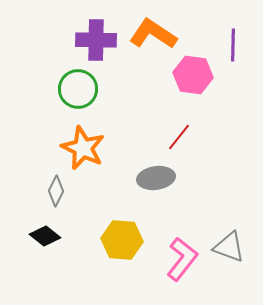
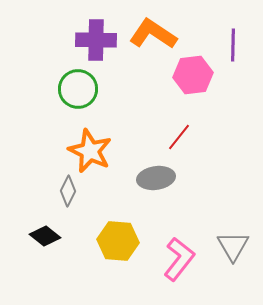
pink hexagon: rotated 15 degrees counterclockwise
orange star: moved 7 px right, 3 px down
gray diamond: moved 12 px right
yellow hexagon: moved 4 px left, 1 px down
gray triangle: moved 4 px right, 1 px up; rotated 40 degrees clockwise
pink L-shape: moved 3 px left
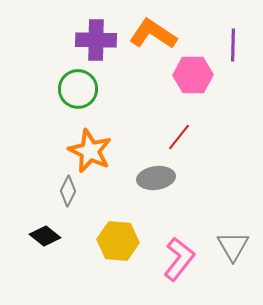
pink hexagon: rotated 6 degrees clockwise
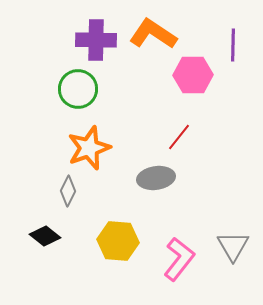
orange star: moved 1 px left, 3 px up; rotated 27 degrees clockwise
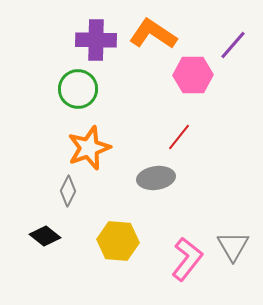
purple line: rotated 40 degrees clockwise
pink L-shape: moved 8 px right
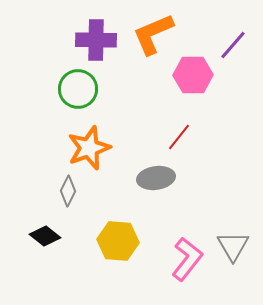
orange L-shape: rotated 57 degrees counterclockwise
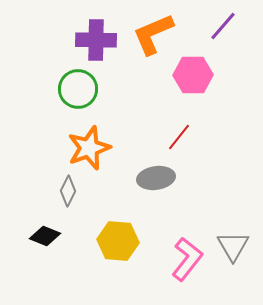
purple line: moved 10 px left, 19 px up
black diamond: rotated 16 degrees counterclockwise
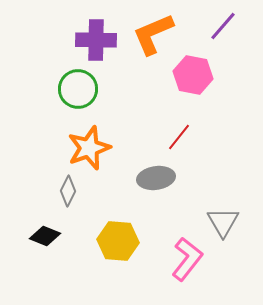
pink hexagon: rotated 12 degrees clockwise
gray triangle: moved 10 px left, 24 px up
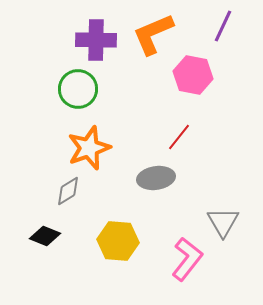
purple line: rotated 16 degrees counterclockwise
gray diamond: rotated 32 degrees clockwise
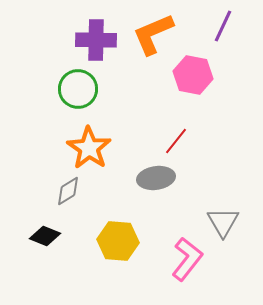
red line: moved 3 px left, 4 px down
orange star: rotated 18 degrees counterclockwise
